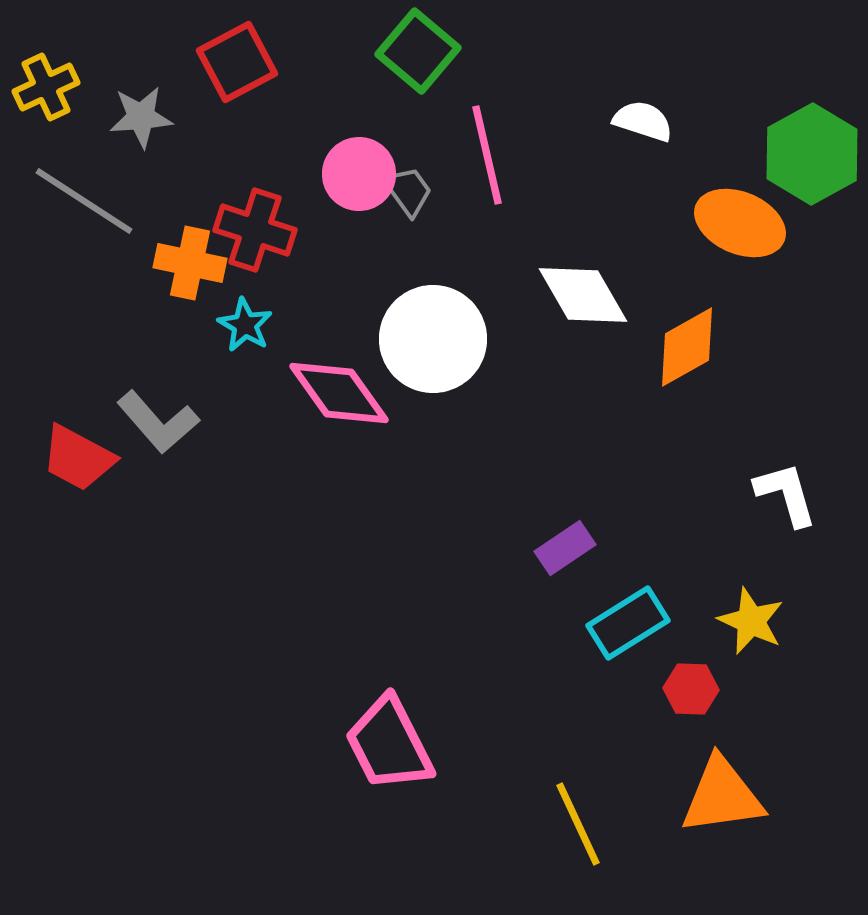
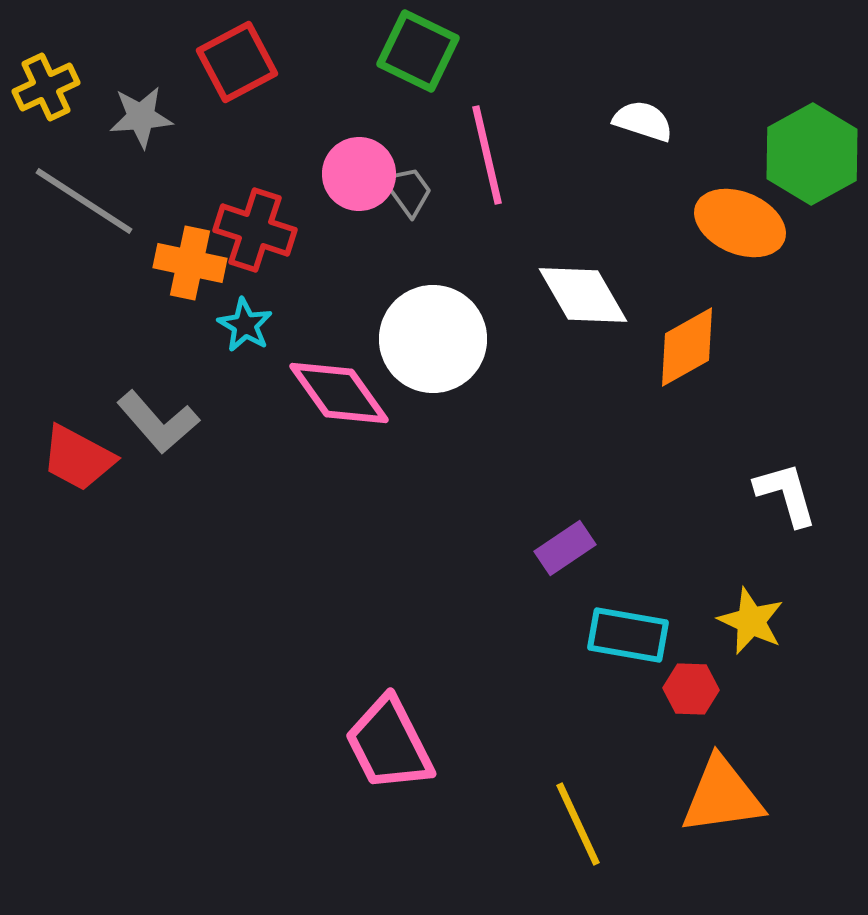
green square: rotated 14 degrees counterclockwise
cyan rectangle: moved 12 px down; rotated 42 degrees clockwise
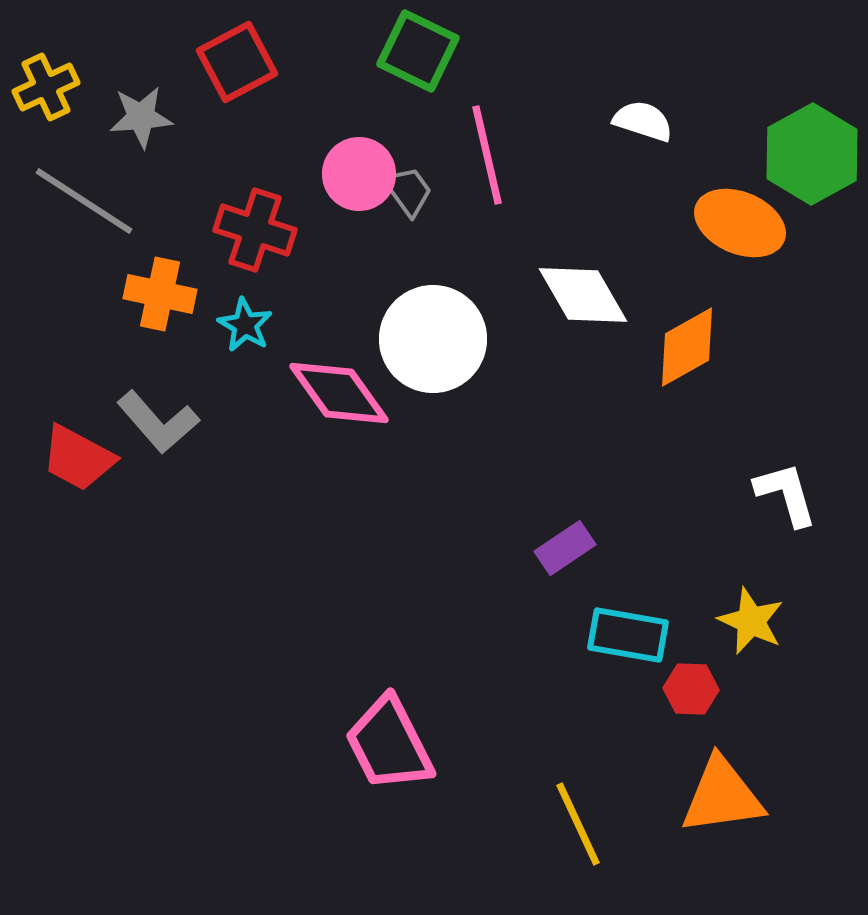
orange cross: moved 30 px left, 31 px down
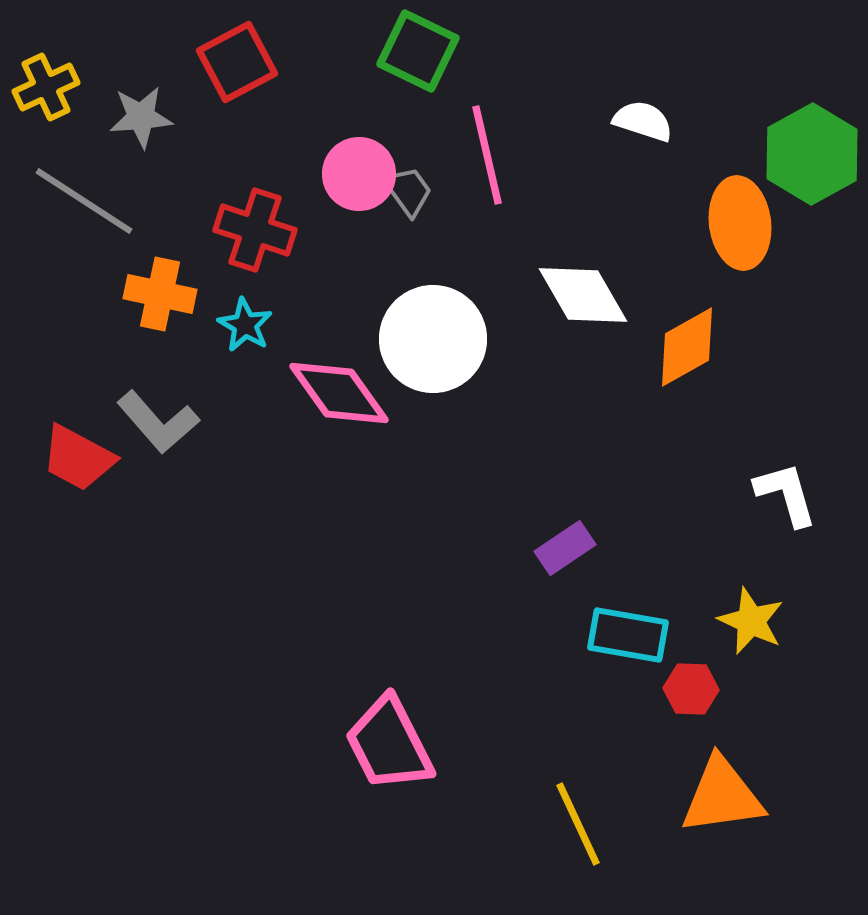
orange ellipse: rotated 60 degrees clockwise
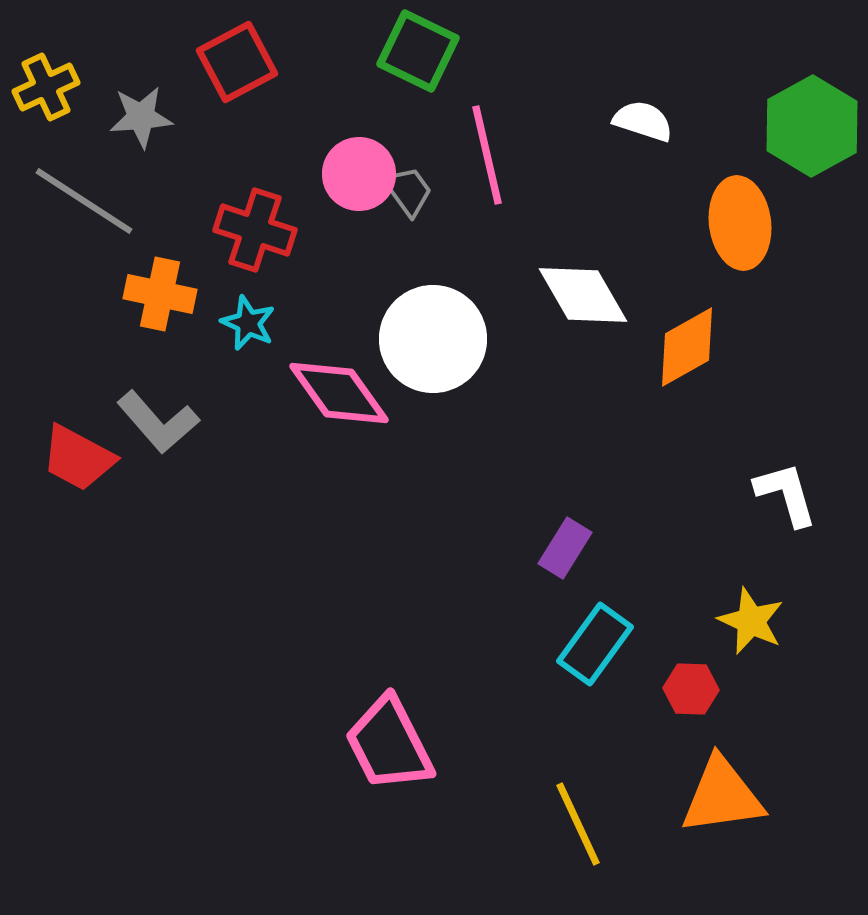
green hexagon: moved 28 px up
cyan star: moved 3 px right, 2 px up; rotated 6 degrees counterclockwise
purple rectangle: rotated 24 degrees counterclockwise
cyan rectangle: moved 33 px left, 9 px down; rotated 64 degrees counterclockwise
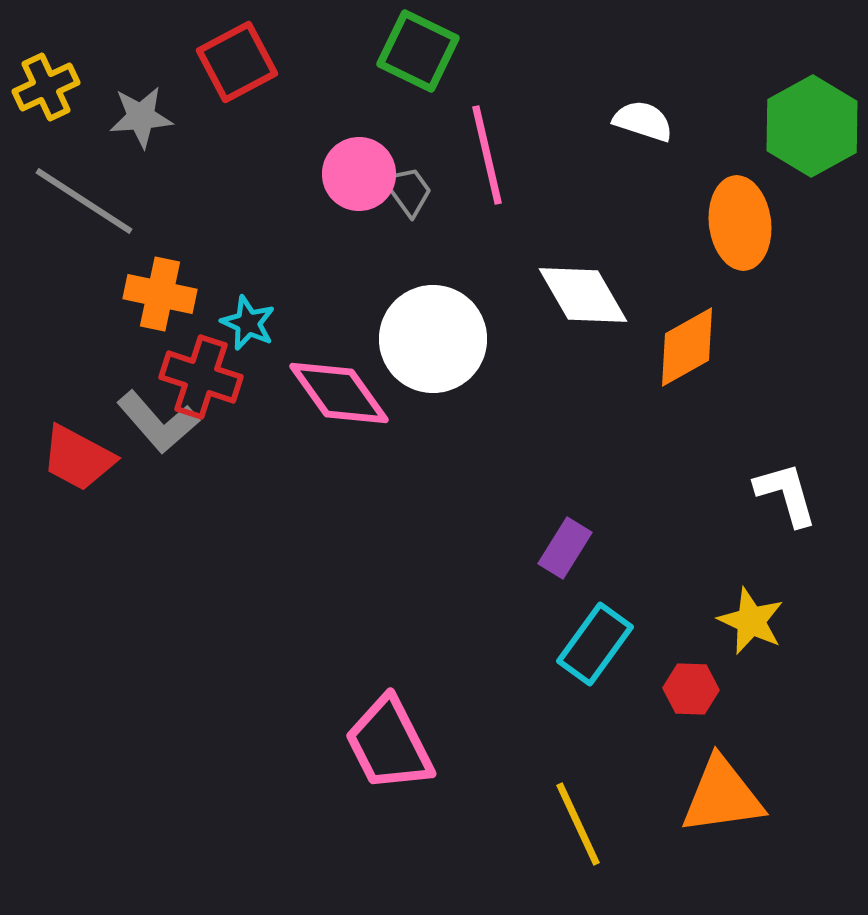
red cross: moved 54 px left, 147 px down
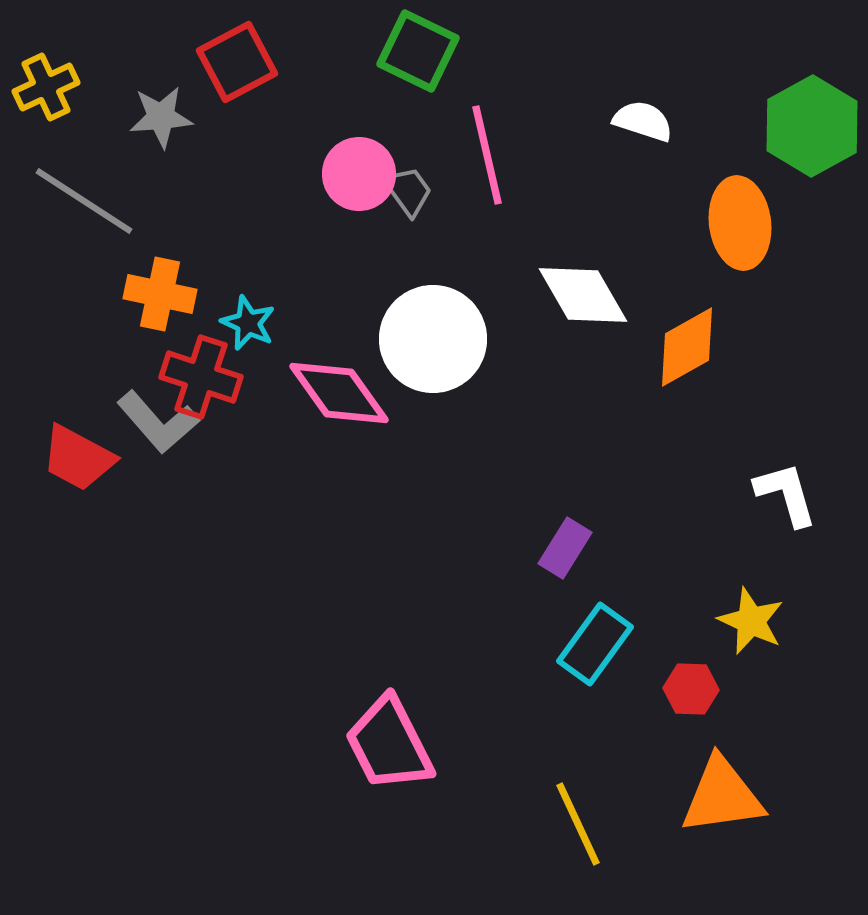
gray star: moved 20 px right
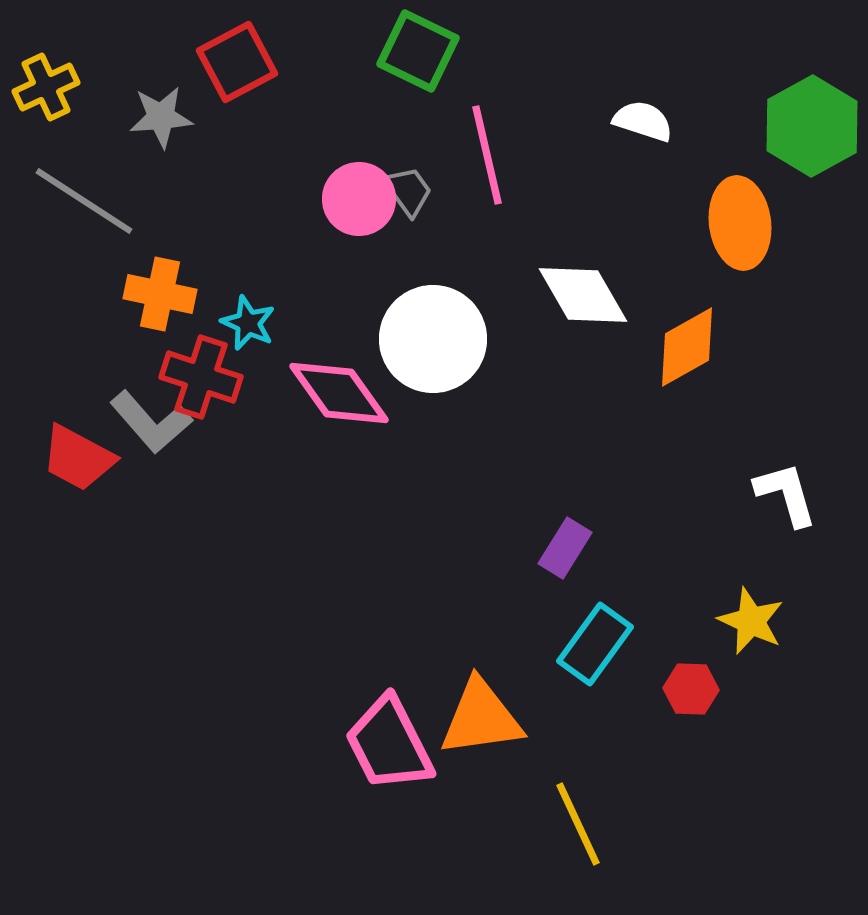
pink circle: moved 25 px down
gray L-shape: moved 7 px left
orange triangle: moved 241 px left, 78 px up
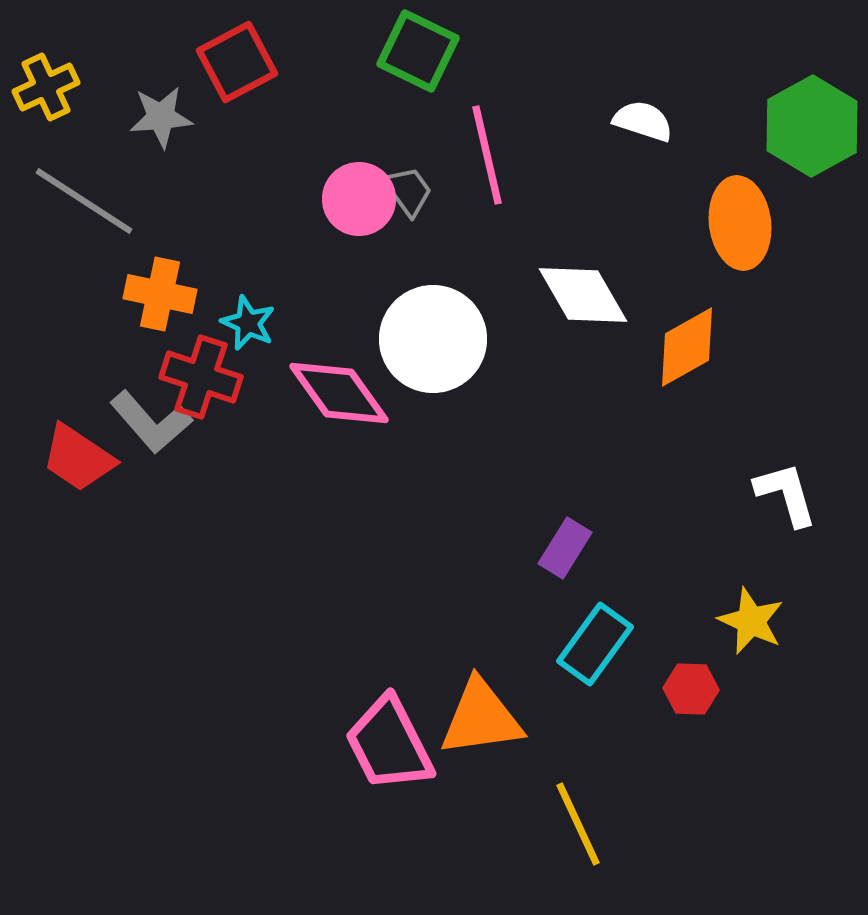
red trapezoid: rotated 6 degrees clockwise
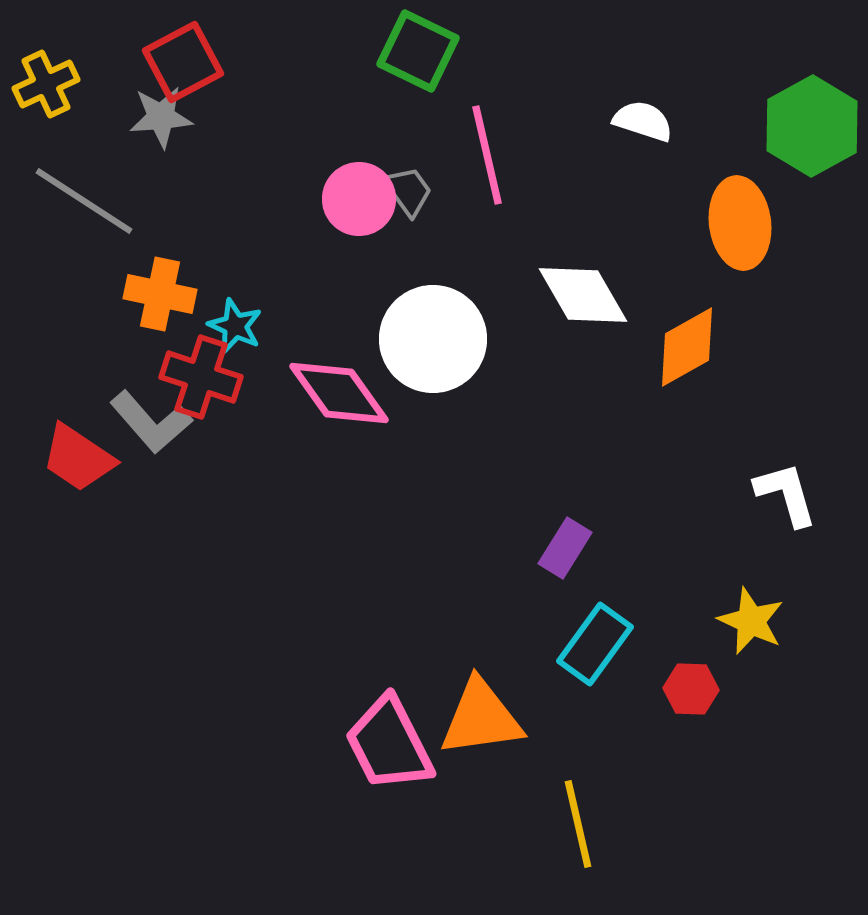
red square: moved 54 px left
yellow cross: moved 3 px up
cyan star: moved 13 px left, 3 px down
yellow line: rotated 12 degrees clockwise
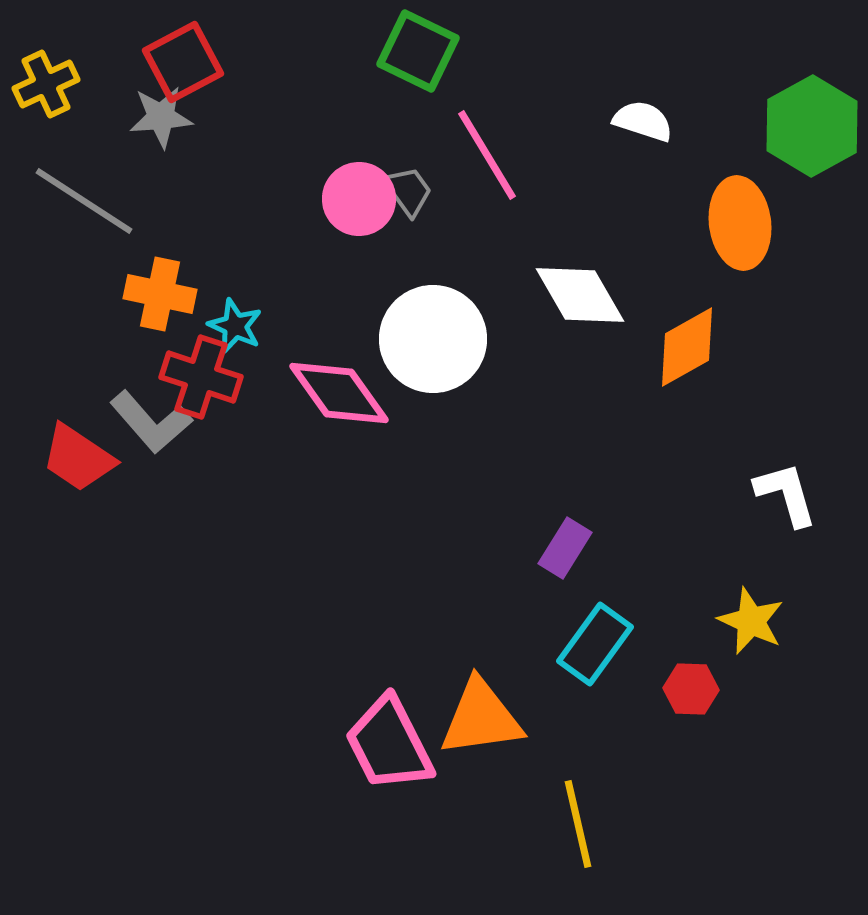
pink line: rotated 18 degrees counterclockwise
white diamond: moved 3 px left
